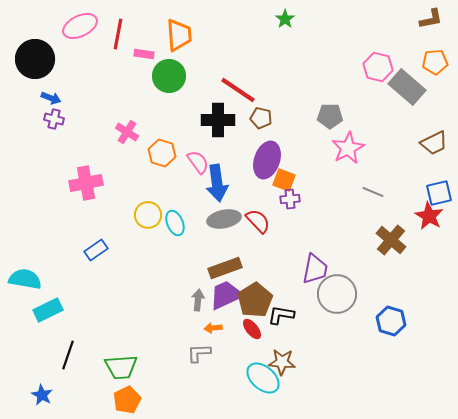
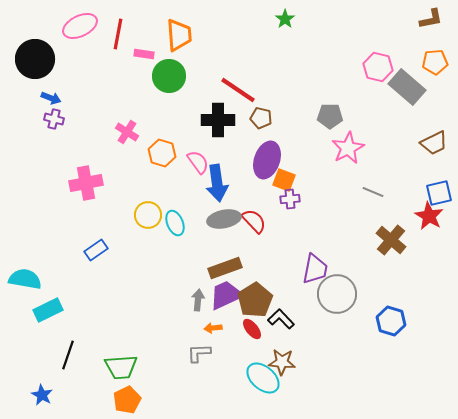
red semicircle at (258, 221): moved 4 px left
black L-shape at (281, 315): moved 4 px down; rotated 36 degrees clockwise
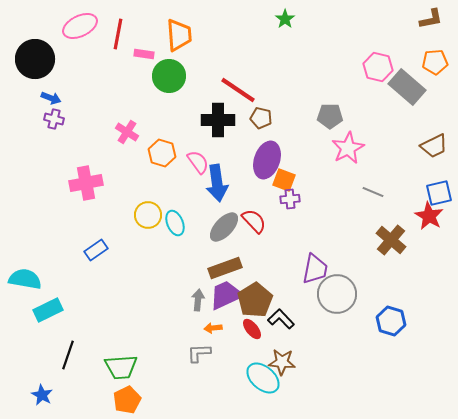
brown trapezoid at (434, 143): moved 3 px down
gray ellipse at (224, 219): moved 8 px down; rotated 36 degrees counterclockwise
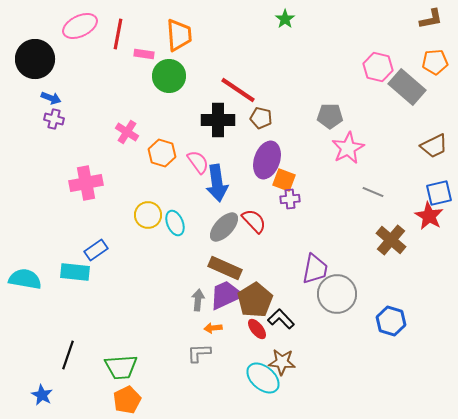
brown rectangle at (225, 268): rotated 44 degrees clockwise
cyan rectangle at (48, 310): moved 27 px right, 38 px up; rotated 32 degrees clockwise
red ellipse at (252, 329): moved 5 px right
